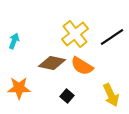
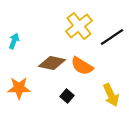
yellow cross: moved 4 px right, 8 px up
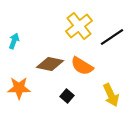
brown diamond: moved 2 px left, 1 px down
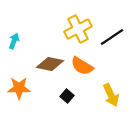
yellow cross: moved 1 px left, 3 px down; rotated 12 degrees clockwise
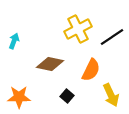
orange semicircle: moved 9 px right, 4 px down; rotated 95 degrees counterclockwise
orange star: moved 9 px down
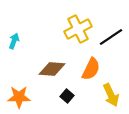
black line: moved 1 px left
brown diamond: moved 2 px right, 5 px down; rotated 8 degrees counterclockwise
orange semicircle: moved 1 px up
